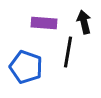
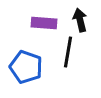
black arrow: moved 4 px left, 2 px up
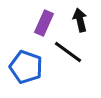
purple rectangle: rotated 70 degrees counterclockwise
black line: rotated 64 degrees counterclockwise
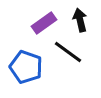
purple rectangle: rotated 30 degrees clockwise
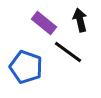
purple rectangle: rotated 75 degrees clockwise
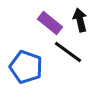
purple rectangle: moved 6 px right
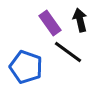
purple rectangle: rotated 15 degrees clockwise
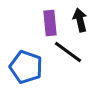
purple rectangle: rotated 30 degrees clockwise
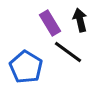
purple rectangle: rotated 25 degrees counterclockwise
blue pentagon: rotated 12 degrees clockwise
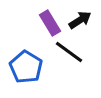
black arrow: rotated 70 degrees clockwise
black line: moved 1 px right
